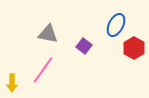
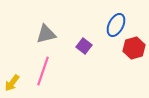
gray triangle: moved 2 px left; rotated 25 degrees counterclockwise
red hexagon: rotated 15 degrees clockwise
pink line: moved 1 px down; rotated 16 degrees counterclockwise
yellow arrow: rotated 36 degrees clockwise
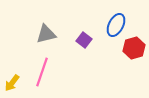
purple square: moved 6 px up
pink line: moved 1 px left, 1 px down
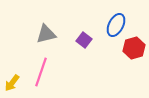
pink line: moved 1 px left
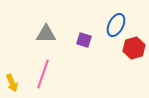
gray triangle: rotated 15 degrees clockwise
purple square: rotated 21 degrees counterclockwise
pink line: moved 2 px right, 2 px down
yellow arrow: rotated 60 degrees counterclockwise
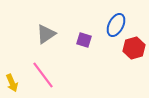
gray triangle: rotated 35 degrees counterclockwise
pink line: moved 1 px down; rotated 56 degrees counterclockwise
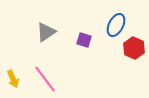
gray triangle: moved 2 px up
red hexagon: rotated 20 degrees counterclockwise
pink line: moved 2 px right, 4 px down
yellow arrow: moved 1 px right, 4 px up
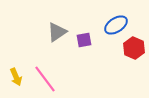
blue ellipse: rotated 30 degrees clockwise
gray triangle: moved 11 px right
purple square: rotated 28 degrees counterclockwise
yellow arrow: moved 3 px right, 2 px up
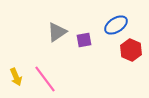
red hexagon: moved 3 px left, 2 px down
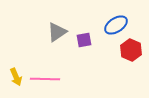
pink line: rotated 52 degrees counterclockwise
